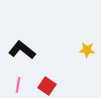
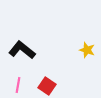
yellow star: rotated 14 degrees clockwise
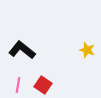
red square: moved 4 px left, 1 px up
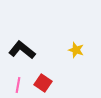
yellow star: moved 11 px left
red square: moved 2 px up
